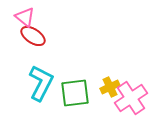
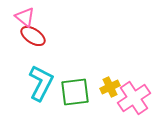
green square: moved 1 px up
pink cross: moved 3 px right
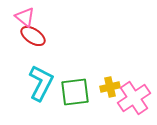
yellow cross: rotated 12 degrees clockwise
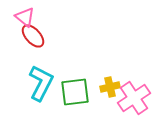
red ellipse: rotated 15 degrees clockwise
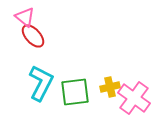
pink cross: rotated 20 degrees counterclockwise
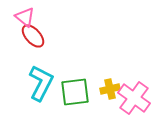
yellow cross: moved 2 px down
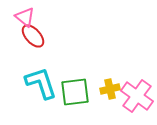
cyan L-shape: rotated 45 degrees counterclockwise
pink cross: moved 3 px right, 2 px up
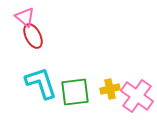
red ellipse: rotated 15 degrees clockwise
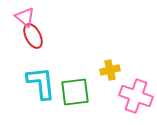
cyan L-shape: rotated 12 degrees clockwise
yellow cross: moved 19 px up
pink cross: moved 1 px left; rotated 16 degrees counterclockwise
